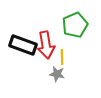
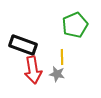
red arrow: moved 13 px left, 25 px down
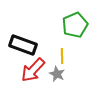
yellow line: moved 1 px up
red arrow: rotated 52 degrees clockwise
gray star: rotated 14 degrees clockwise
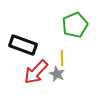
yellow line: moved 2 px down
red arrow: moved 3 px right, 2 px down
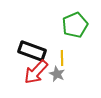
black rectangle: moved 9 px right, 6 px down
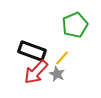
yellow line: rotated 42 degrees clockwise
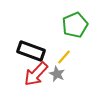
black rectangle: moved 1 px left
yellow line: moved 2 px right, 1 px up
red arrow: moved 2 px down
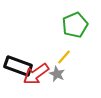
black rectangle: moved 13 px left, 15 px down
red arrow: rotated 12 degrees clockwise
